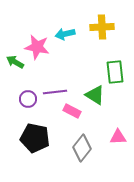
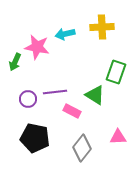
green arrow: rotated 96 degrees counterclockwise
green rectangle: moved 1 px right; rotated 25 degrees clockwise
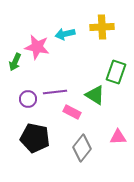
pink rectangle: moved 1 px down
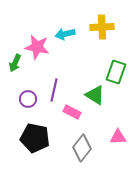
green arrow: moved 1 px down
purple line: moved 1 px left, 2 px up; rotated 70 degrees counterclockwise
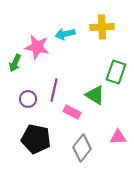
black pentagon: moved 1 px right, 1 px down
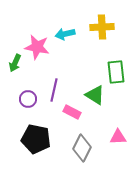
green rectangle: rotated 25 degrees counterclockwise
gray diamond: rotated 12 degrees counterclockwise
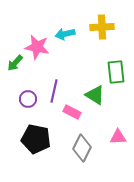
green arrow: rotated 18 degrees clockwise
purple line: moved 1 px down
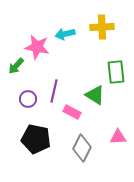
green arrow: moved 1 px right, 3 px down
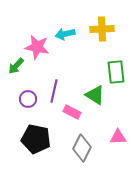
yellow cross: moved 2 px down
